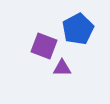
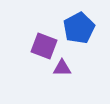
blue pentagon: moved 1 px right, 1 px up
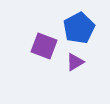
purple triangle: moved 13 px right, 6 px up; rotated 30 degrees counterclockwise
